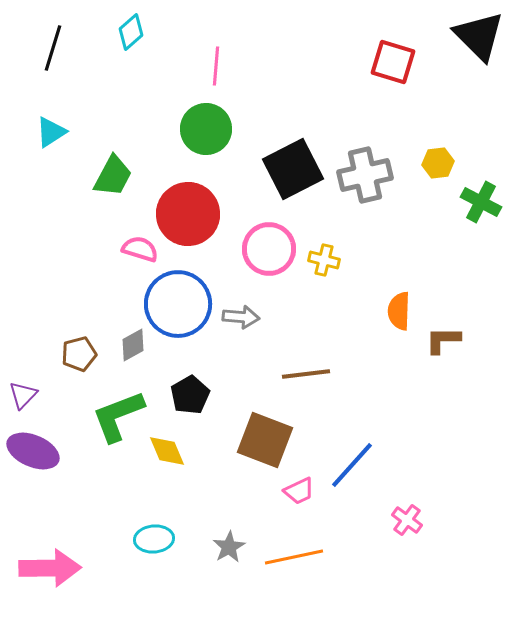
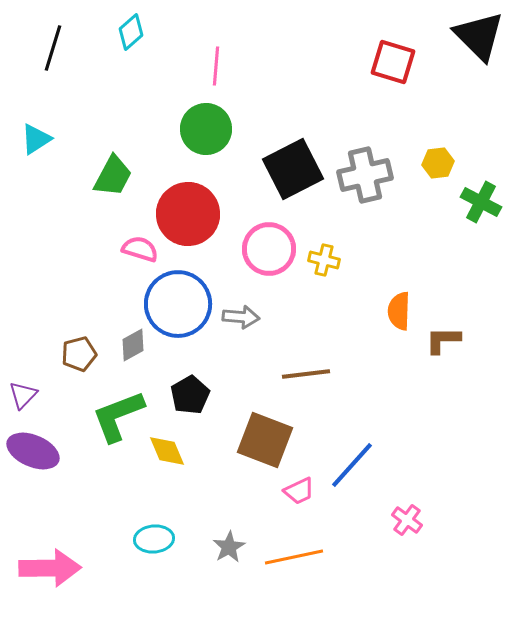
cyan triangle: moved 15 px left, 7 px down
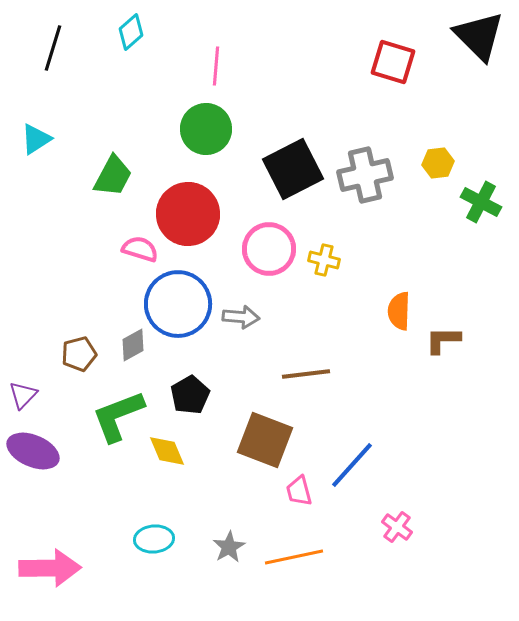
pink trapezoid: rotated 100 degrees clockwise
pink cross: moved 10 px left, 7 px down
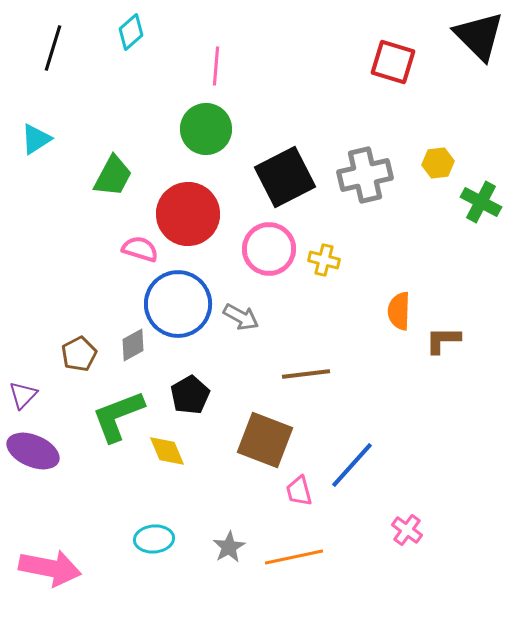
black square: moved 8 px left, 8 px down
gray arrow: rotated 24 degrees clockwise
brown pentagon: rotated 12 degrees counterclockwise
pink cross: moved 10 px right, 3 px down
pink arrow: rotated 12 degrees clockwise
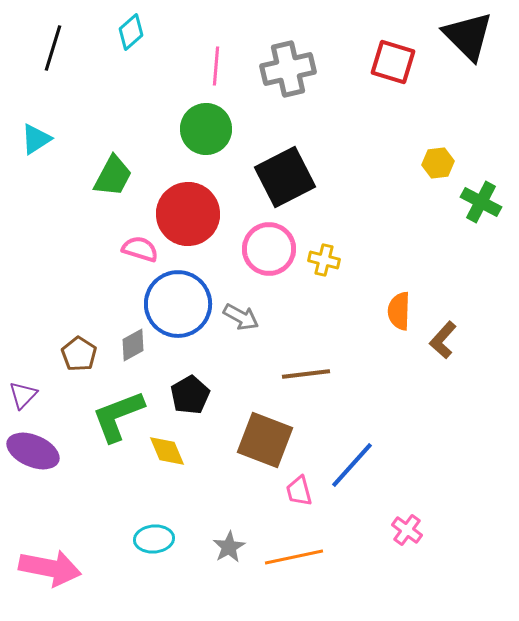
black triangle: moved 11 px left
gray cross: moved 77 px left, 106 px up
brown L-shape: rotated 48 degrees counterclockwise
brown pentagon: rotated 12 degrees counterclockwise
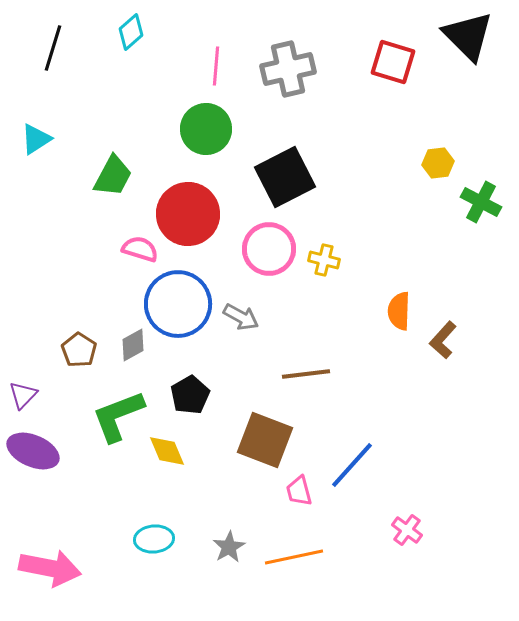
brown pentagon: moved 4 px up
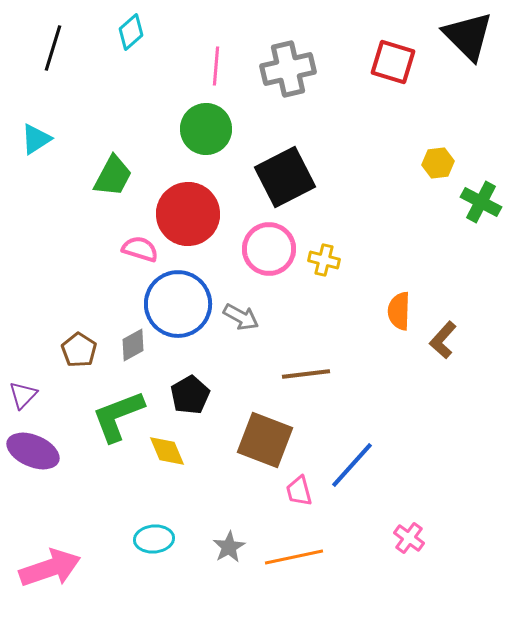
pink cross: moved 2 px right, 8 px down
pink arrow: rotated 30 degrees counterclockwise
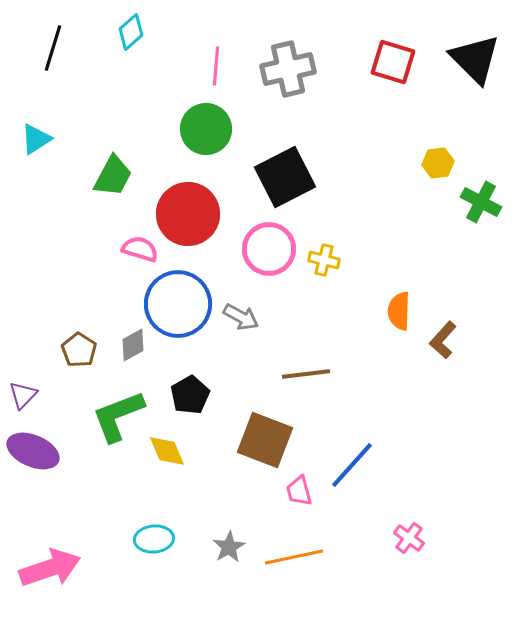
black triangle: moved 7 px right, 23 px down
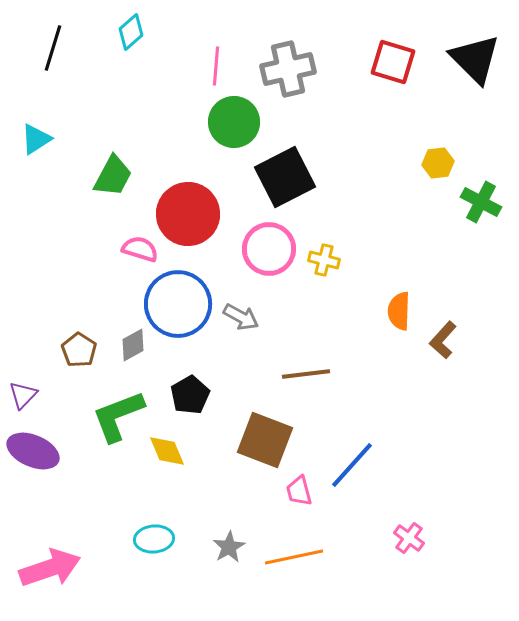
green circle: moved 28 px right, 7 px up
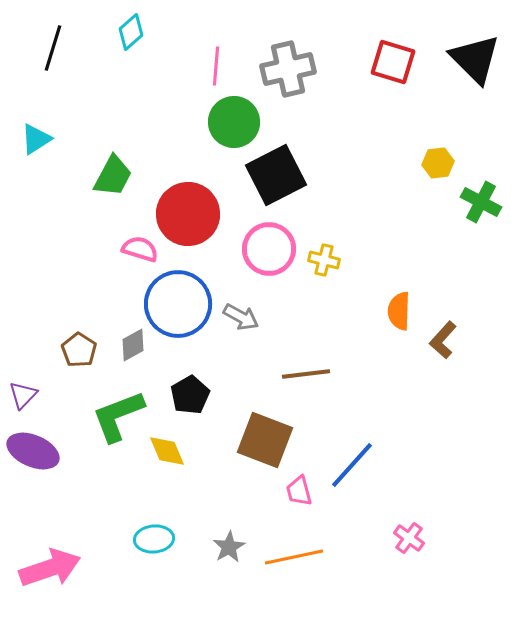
black square: moved 9 px left, 2 px up
